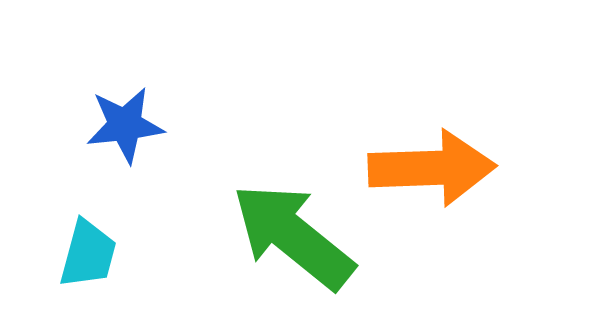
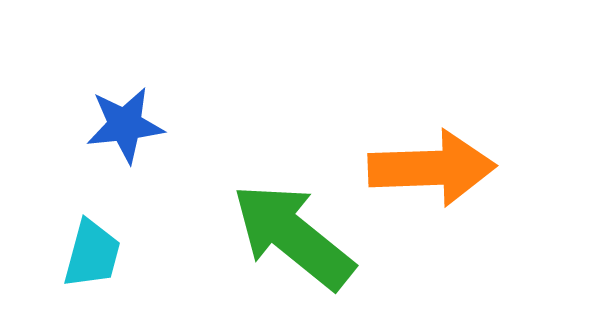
cyan trapezoid: moved 4 px right
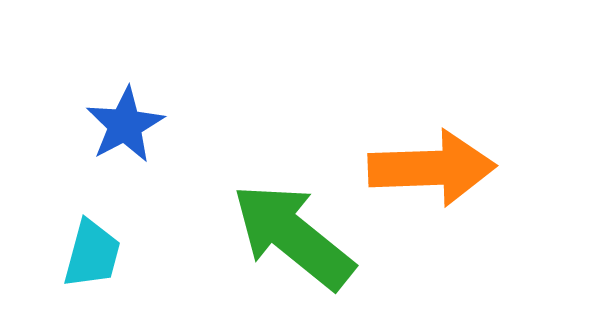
blue star: rotated 22 degrees counterclockwise
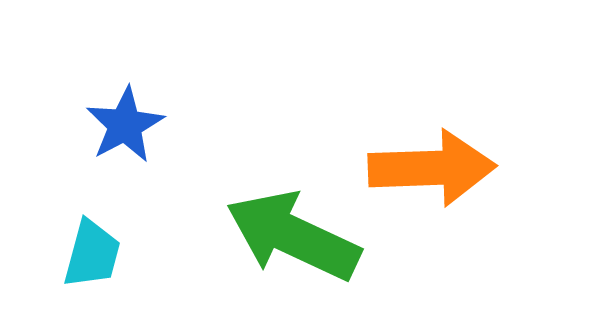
green arrow: rotated 14 degrees counterclockwise
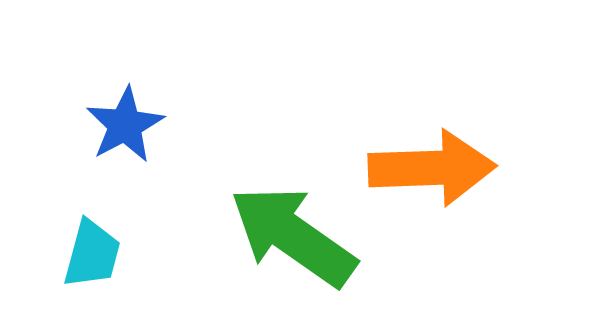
green arrow: rotated 10 degrees clockwise
